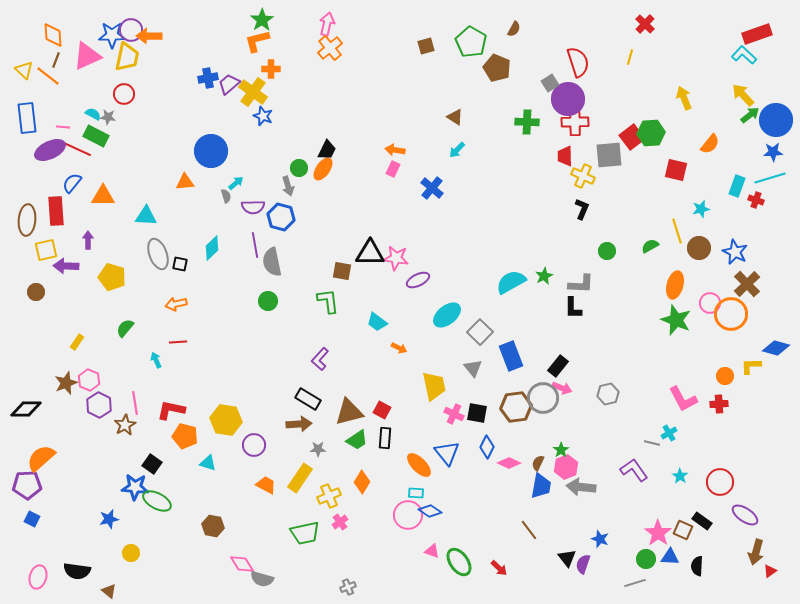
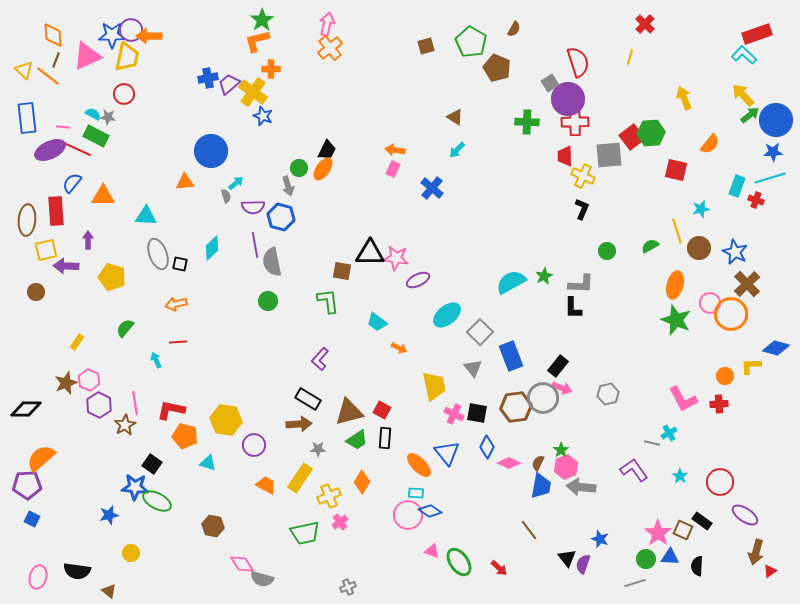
blue star at (109, 519): moved 4 px up
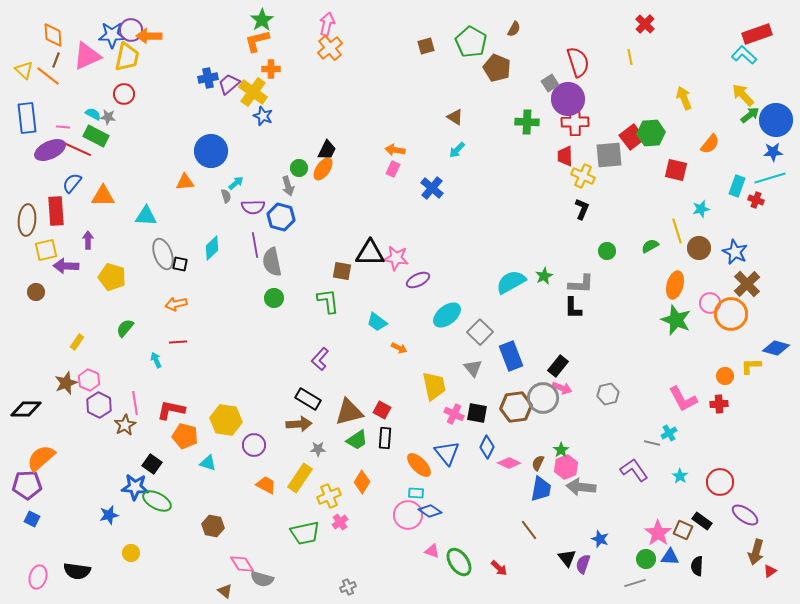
yellow line at (630, 57): rotated 28 degrees counterclockwise
gray ellipse at (158, 254): moved 5 px right
green circle at (268, 301): moved 6 px right, 3 px up
blue trapezoid at (541, 486): moved 3 px down
brown triangle at (109, 591): moved 116 px right
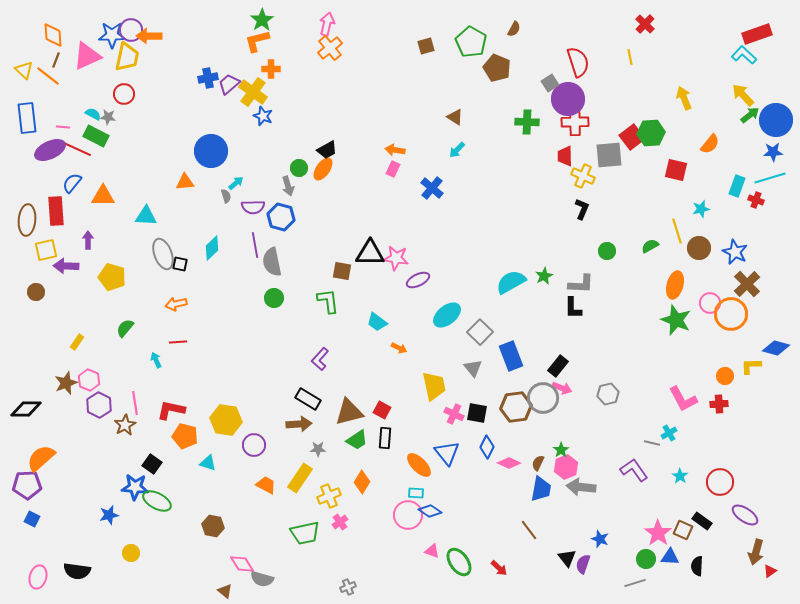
black trapezoid at (327, 150): rotated 35 degrees clockwise
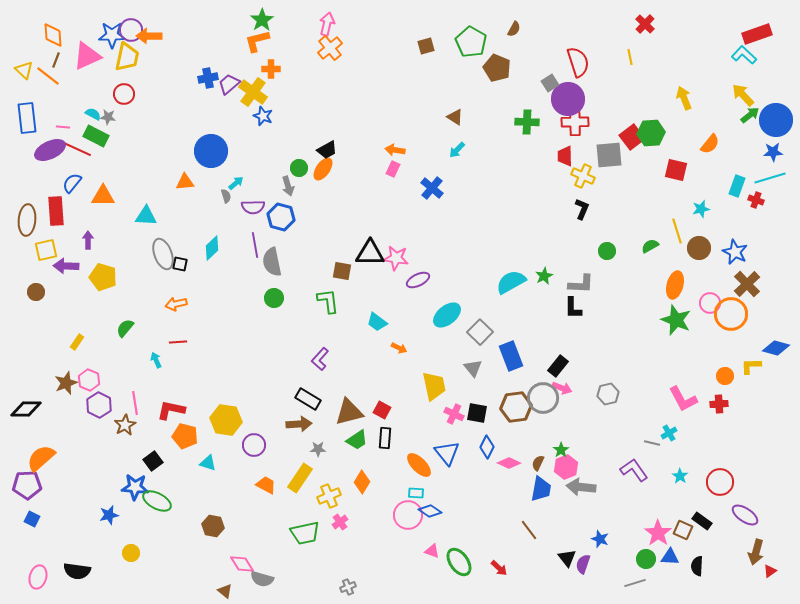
yellow pentagon at (112, 277): moved 9 px left
black square at (152, 464): moved 1 px right, 3 px up; rotated 18 degrees clockwise
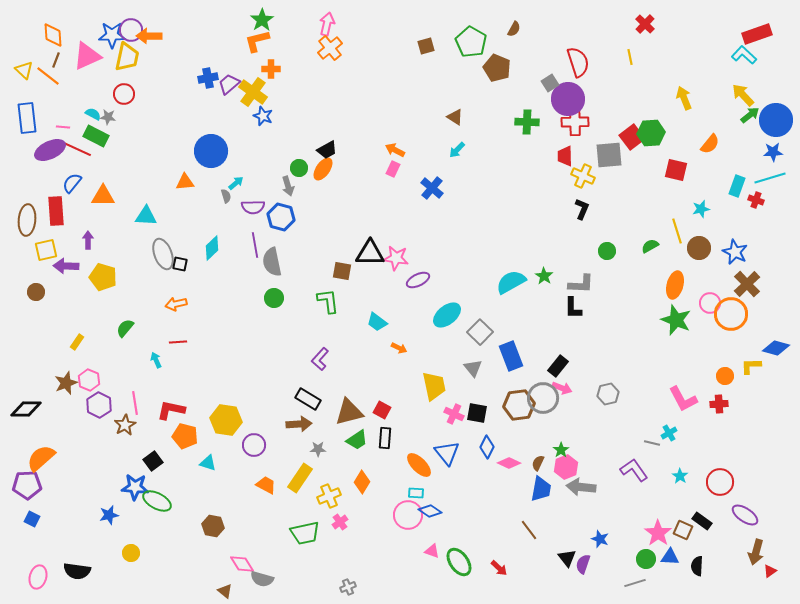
orange arrow at (395, 150): rotated 18 degrees clockwise
green star at (544, 276): rotated 12 degrees counterclockwise
brown hexagon at (516, 407): moved 3 px right, 2 px up
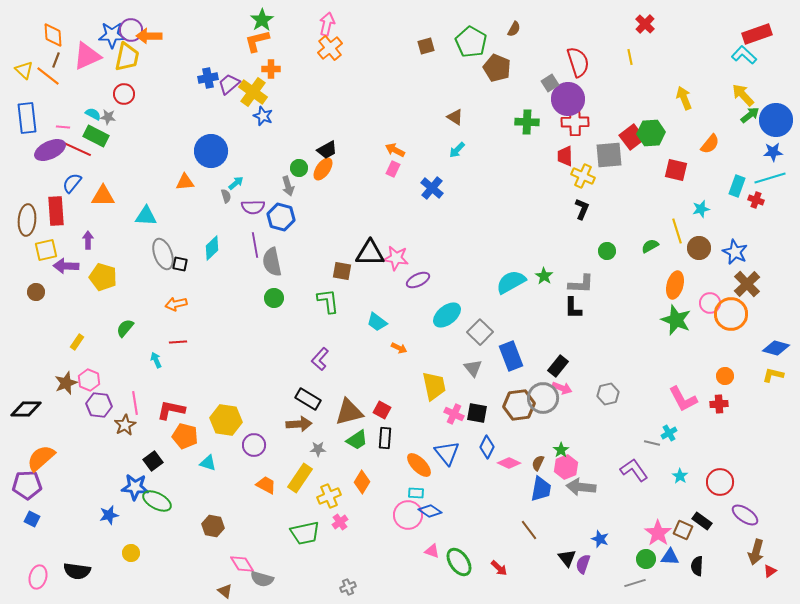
yellow L-shape at (751, 366): moved 22 px right, 9 px down; rotated 15 degrees clockwise
purple hexagon at (99, 405): rotated 20 degrees counterclockwise
